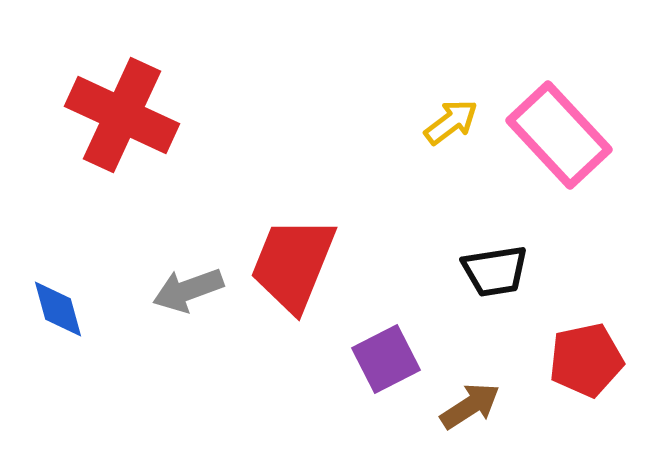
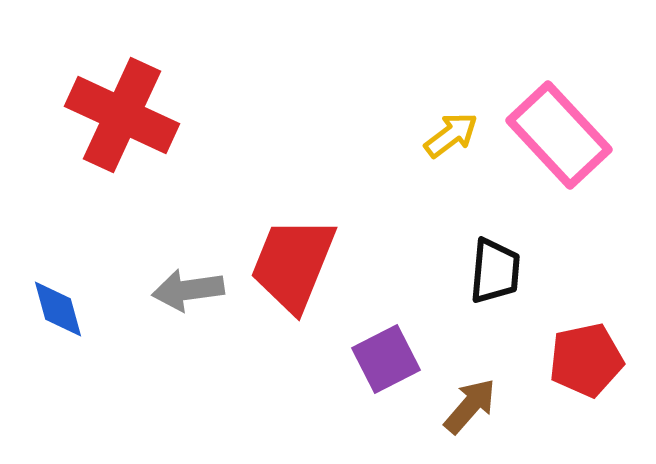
yellow arrow: moved 13 px down
black trapezoid: rotated 76 degrees counterclockwise
gray arrow: rotated 12 degrees clockwise
brown arrow: rotated 16 degrees counterclockwise
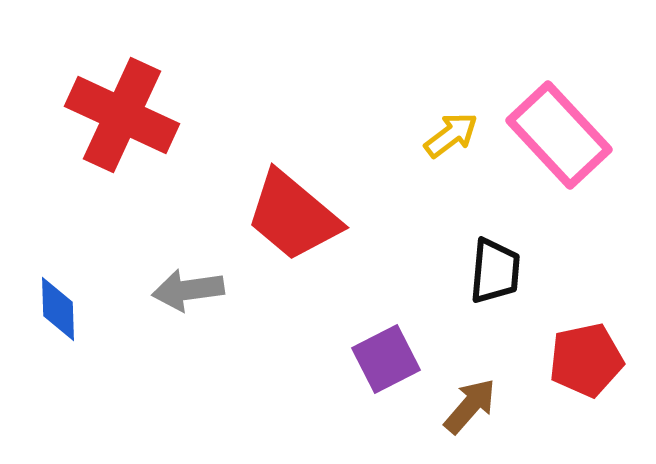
red trapezoid: moved 48 px up; rotated 72 degrees counterclockwise
blue diamond: rotated 14 degrees clockwise
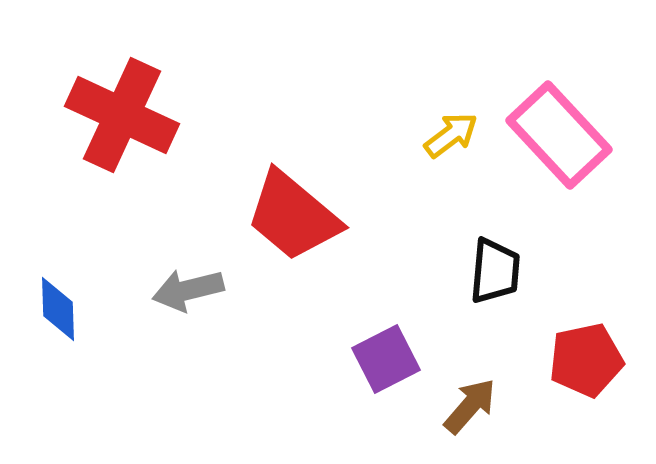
gray arrow: rotated 6 degrees counterclockwise
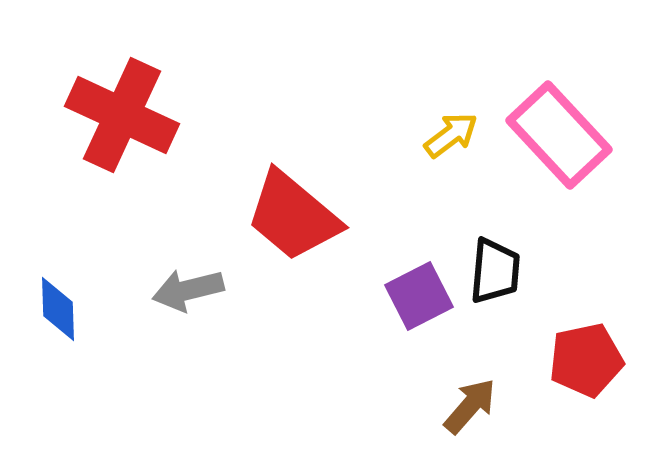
purple square: moved 33 px right, 63 px up
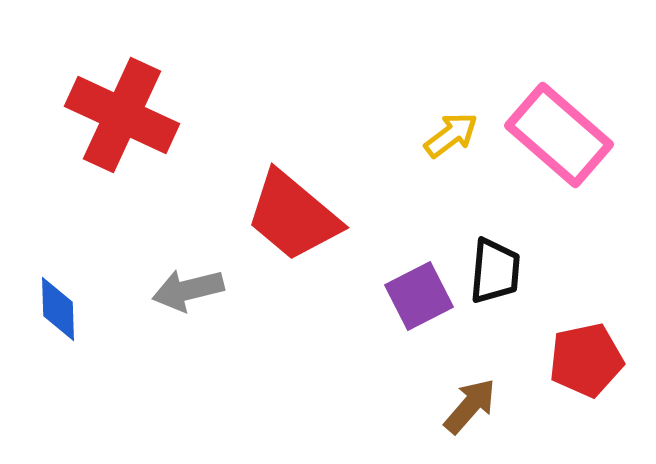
pink rectangle: rotated 6 degrees counterclockwise
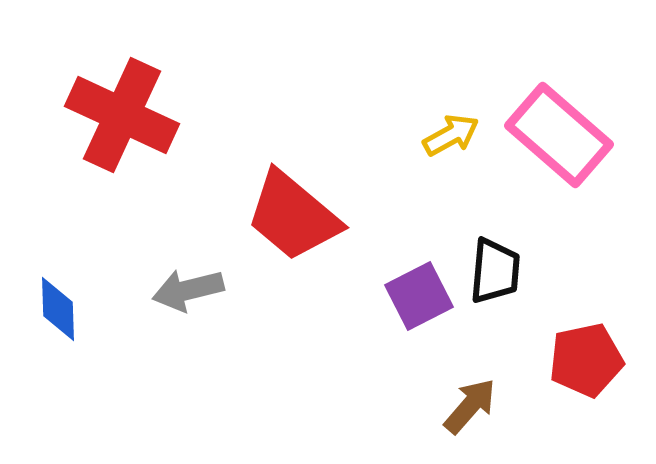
yellow arrow: rotated 8 degrees clockwise
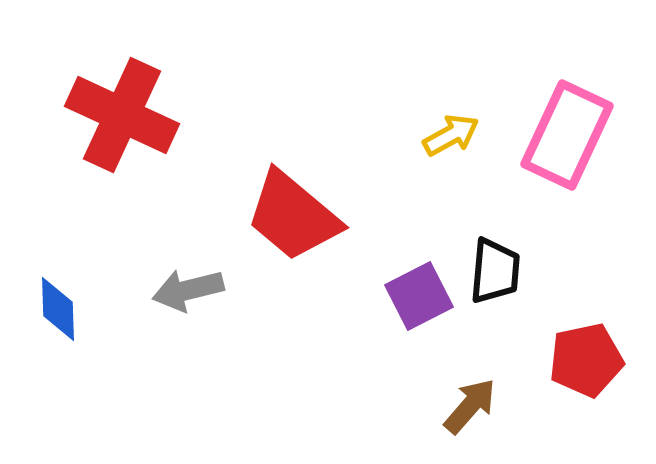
pink rectangle: moved 8 px right; rotated 74 degrees clockwise
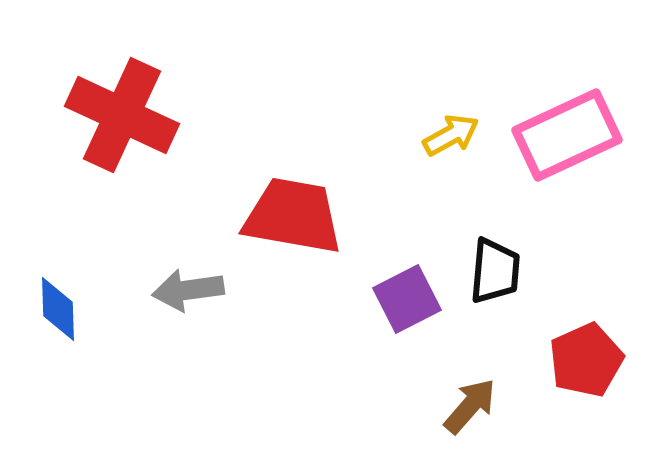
pink rectangle: rotated 40 degrees clockwise
red trapezoid: rotated 150 degrees clockwise
gray arrow: rotated 6 degrees clockwise
purple square: moved 12 px left, 3 px down
red pentagon: rotated 12 degrees counterclockwise
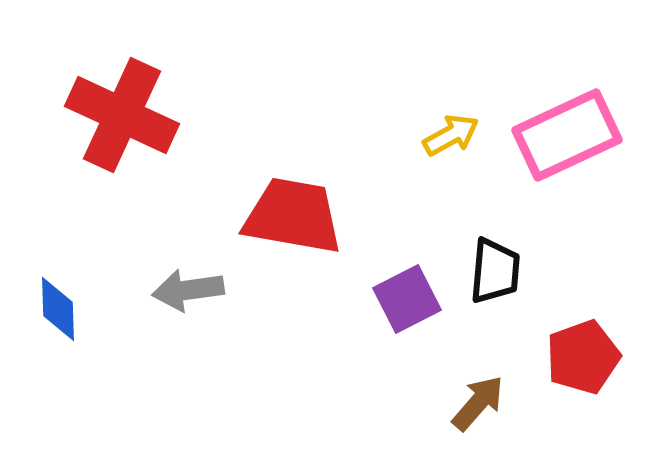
red pentagon: moved 3 px left, 3 px up; rotated 4 degrees clockwise
brown arrow: moved 8 px right, 3 px up
